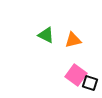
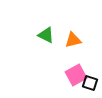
pink square: rotated 25 degrees clockwise
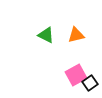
orange triangle: moved 3 px right, 5 px up
black square: rotated 35 degrees clockwise
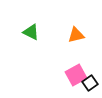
green triangle: moved 15 px left, 3 px up
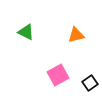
green triangle: moved 5 px left
pink square: moved 18 px left
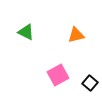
black square: rotated 14 degrees counterclockwise
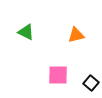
pink square: rotated 30 degrees clockwise
black square: moved 1 px right
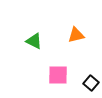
green triangle: moved 8 px right, 9 px down
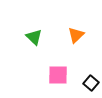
orange triangle: rotated 30 degrees counterclockwise
green triangle: moved 4 px up; rotated 18 degrees clockwise
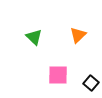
orange triangle: moved 2 px right
